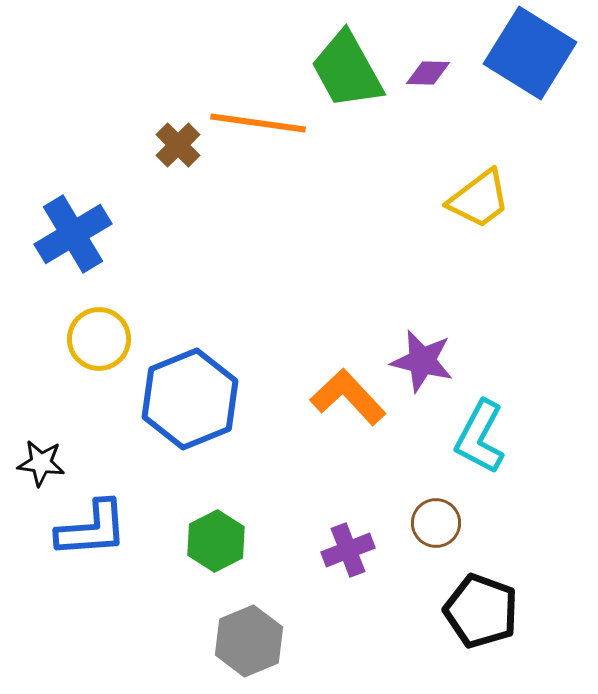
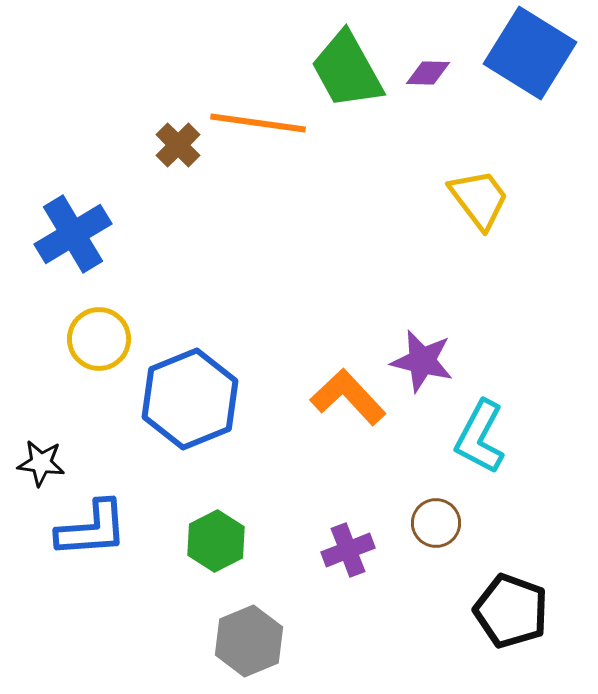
yellow trapezoid: rotated 90 degrees counterclockwise
black pentagon: moved 30 px right
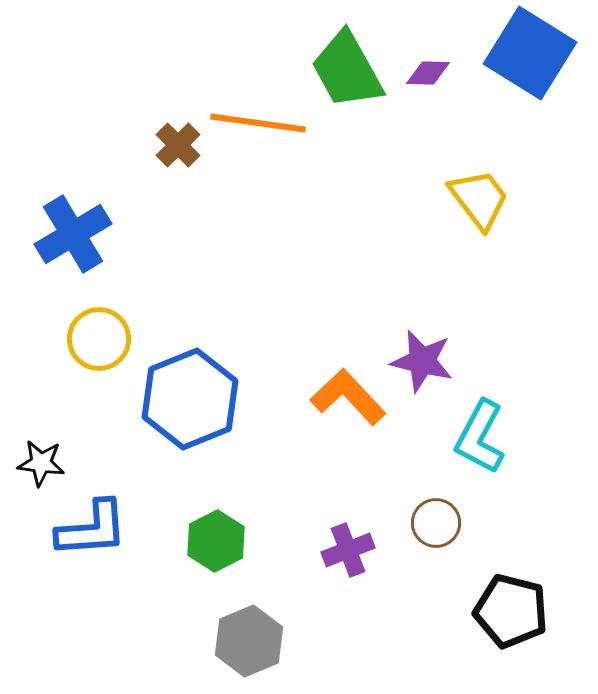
black pentagon: rotated 6 degrees counterclockwise
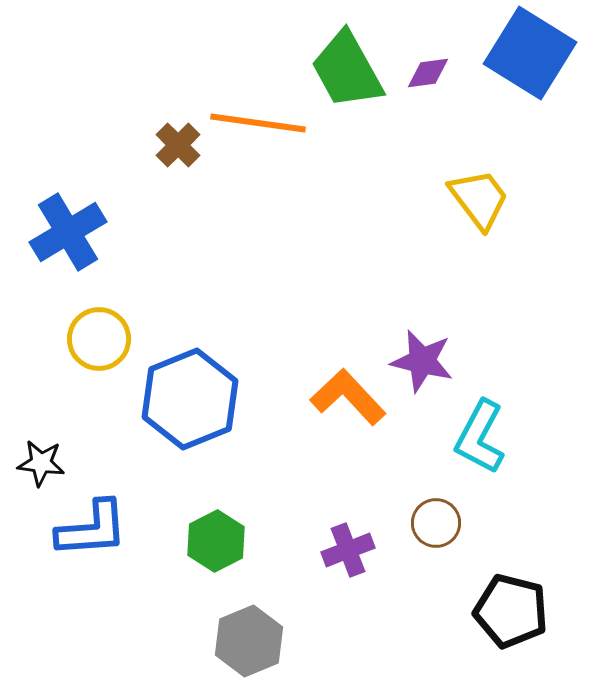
purple diamond: rotated 9 degrees counterclockwise
blue cross: moved 5 px left, 2 px up
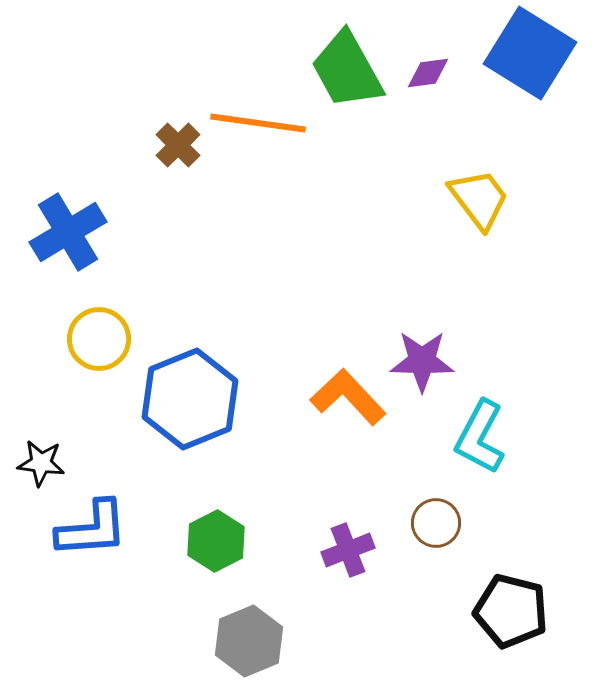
purple star: rotated 12 degrees counterclockwise
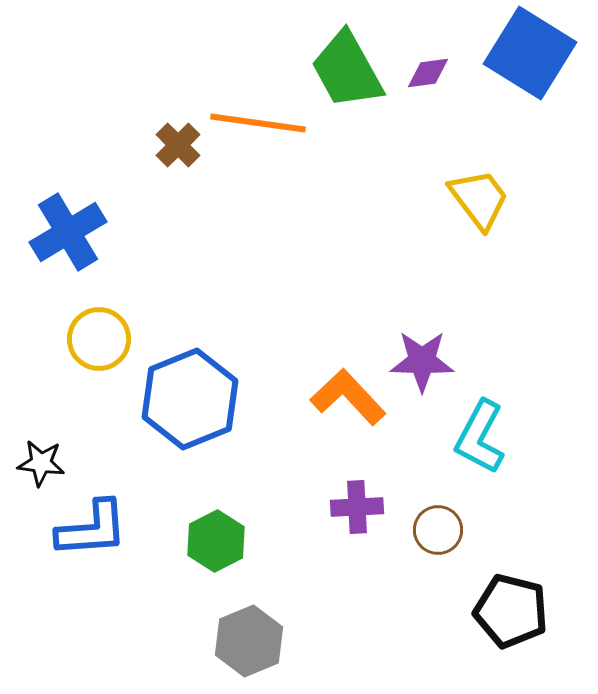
brown circle: moved 2 px right, 7 px down
purple cross: moved 9 px right, 43 px up; rotated 18 degrees clockwise
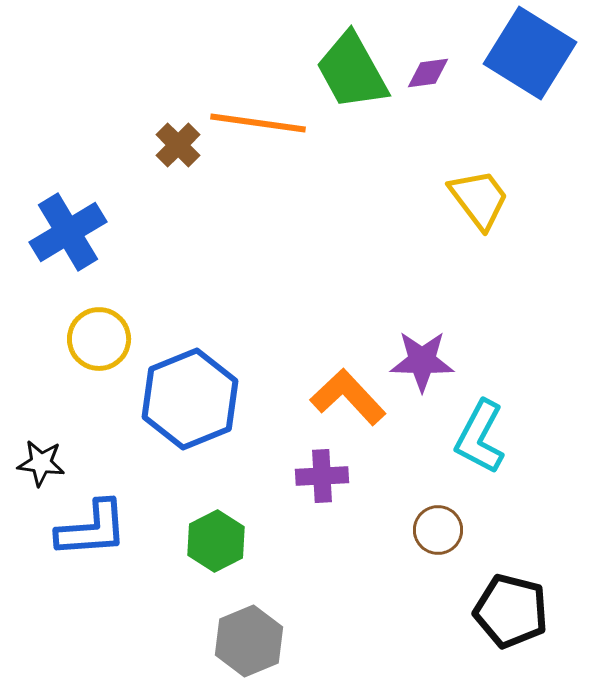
green trapezoid: moved 5 px right, 1 px down
purple cross: moved 35 px left, 31 px up
